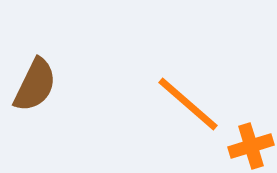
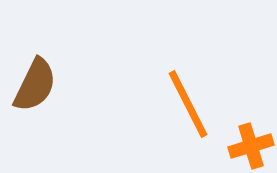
orange line: rotated 22 degrees clockwise
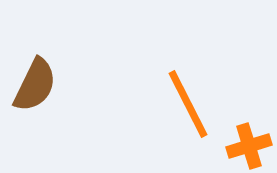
orange cross: moved 2 px left
